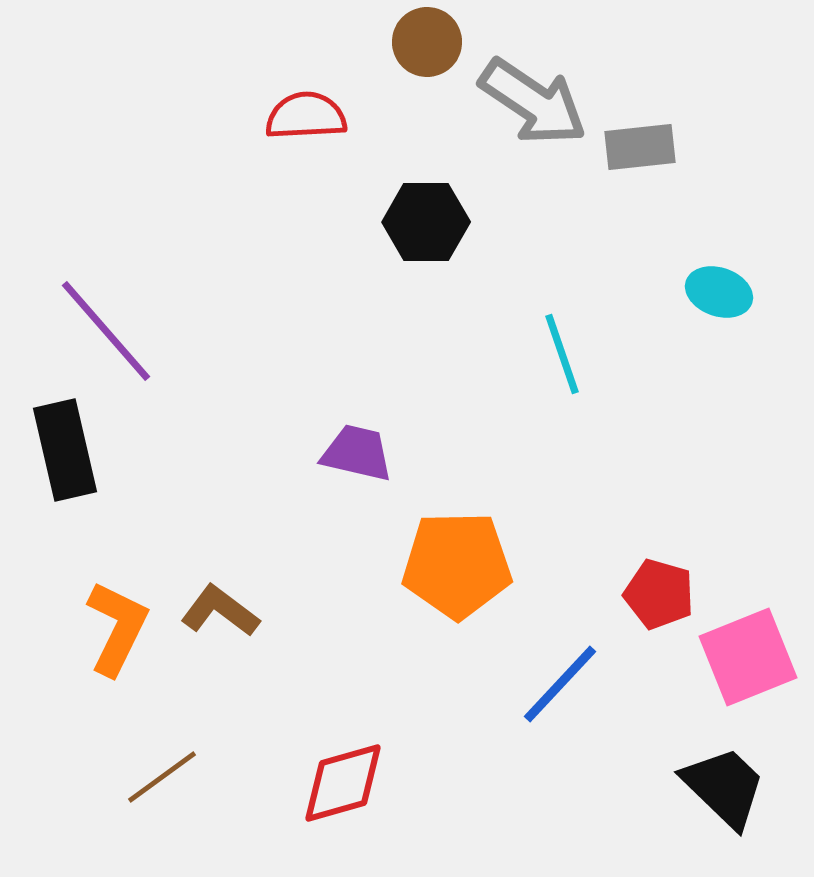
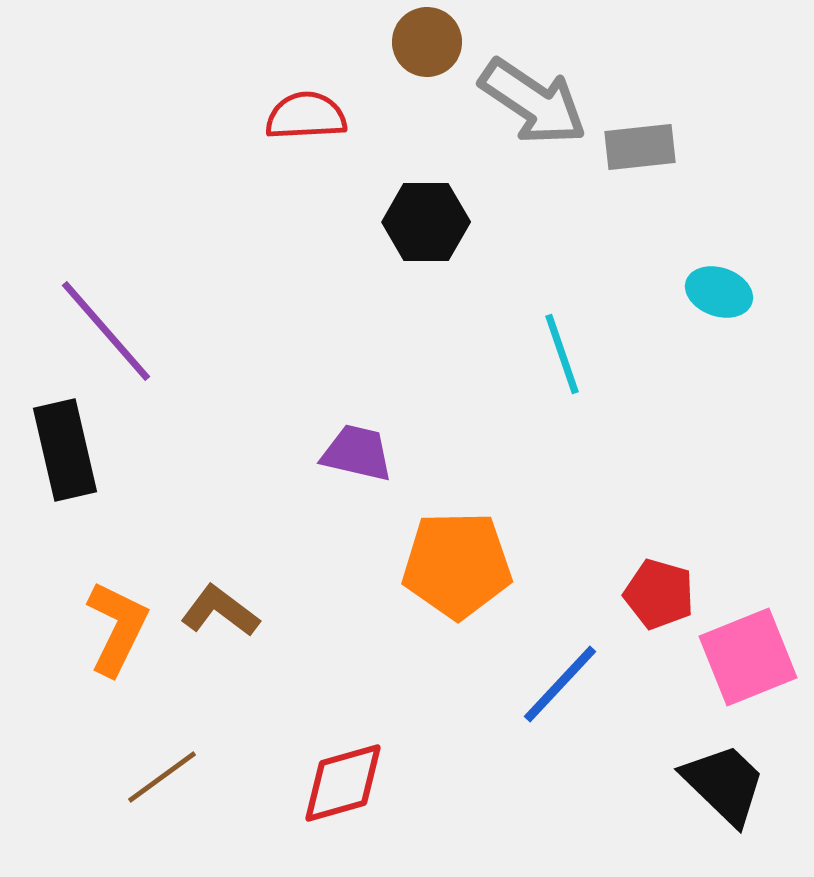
black trapezoid: moved 3 px up
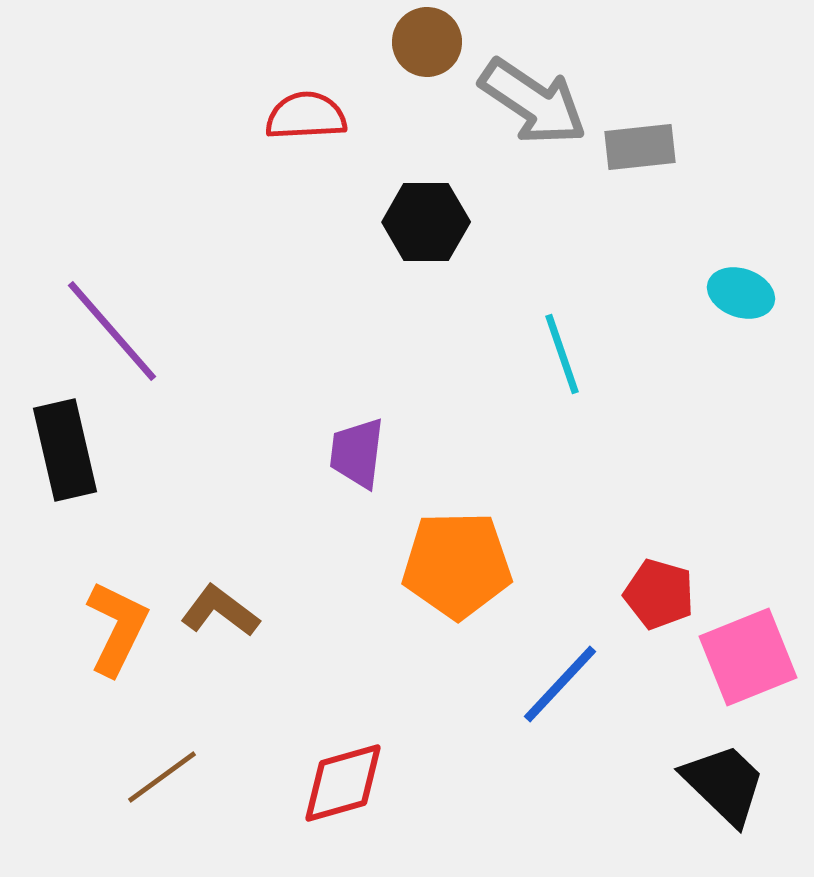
cyan ellipse: moved 22 px right, 1 px down
purple line: moved 6 px right
purple trapezoid: rotated 96 degrees counterclockwise
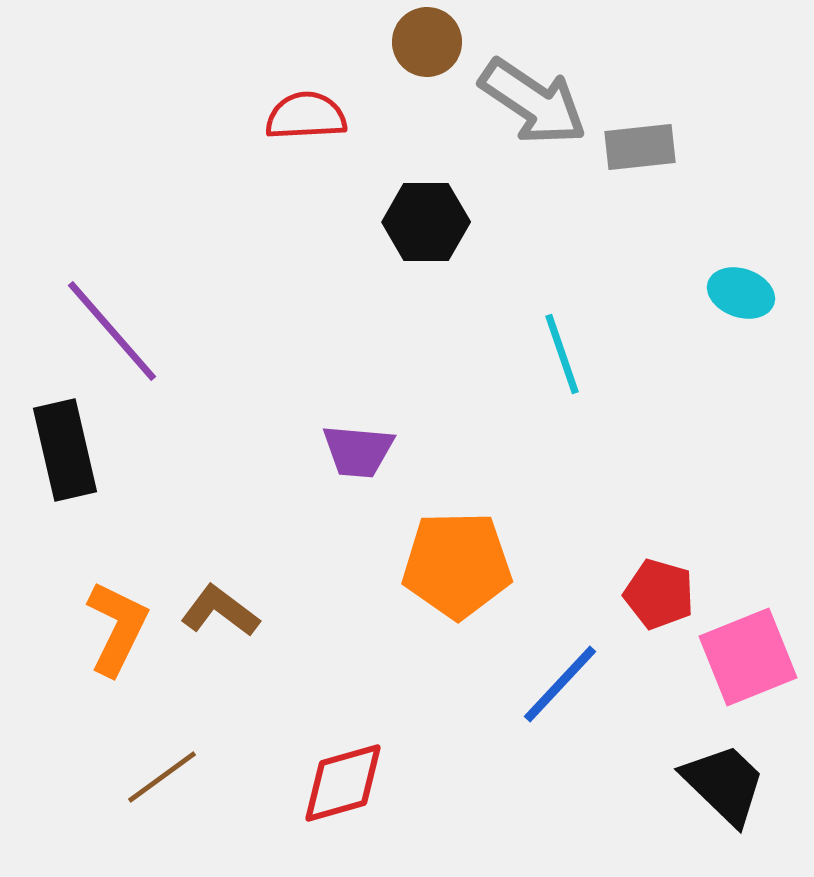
purple trapezoid: moved 1 px right, 2 px up; rotated 92 degrees counterclockwise
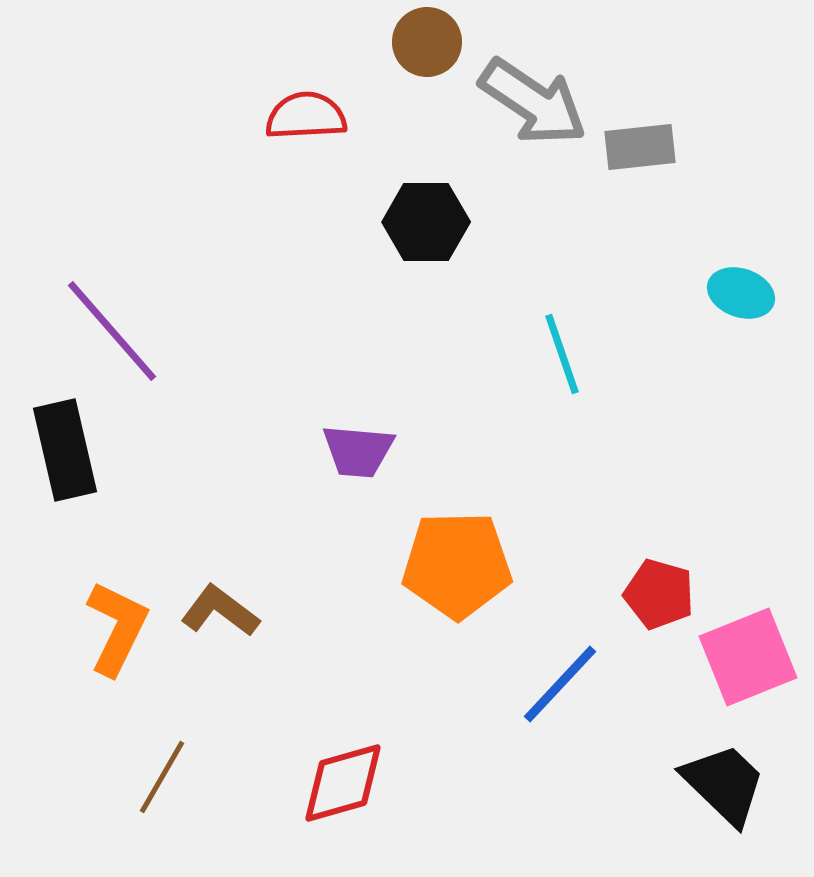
brown line: rotated 24 degrees counterclockwise
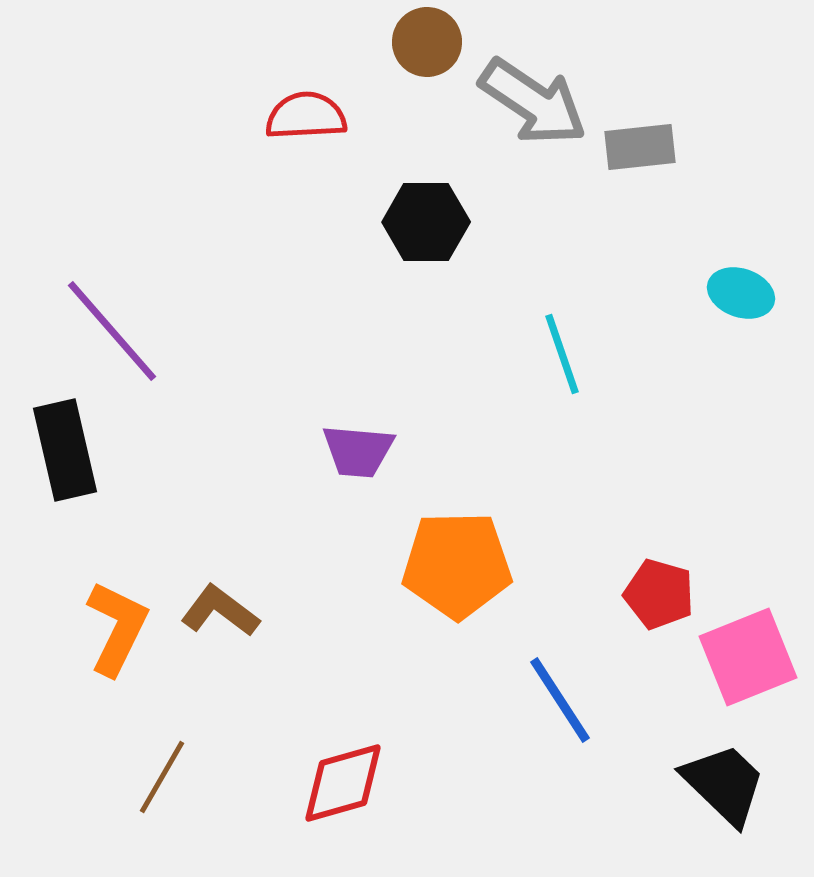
blue line: moved 16 px down; rotated 76 degrees counterclockwise
